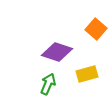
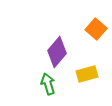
purple diamond: rotated 68 degrees counterclockwise
green arrow: rotated 40 degrees counterclockwise
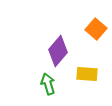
purple diamond: moved 1 px right, 1 px up
yellow rectangle: rotated 20 degrees clockwise
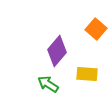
purple diamond: moved 1 px left
green arrow: rotated 40 degrees counterclockwise
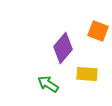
orange square: moved 2 px right, 2 px down; rotated 20 degrees counterclockwise
purple diamond: moved 6 px right, 3 px up
